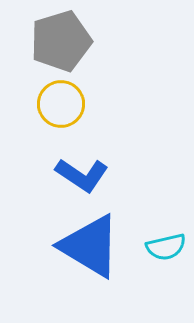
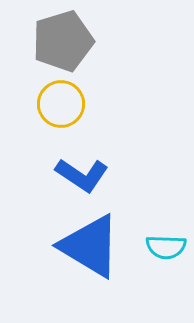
gray pentagon: moved 2 px right
cyan semicircle: rotated 15 degrees clockwise
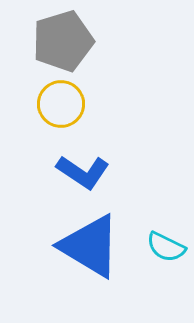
blue L-shape: moved 1 px right, 3 px up
cyan semicircle: rotated 24 degrees clockwise
